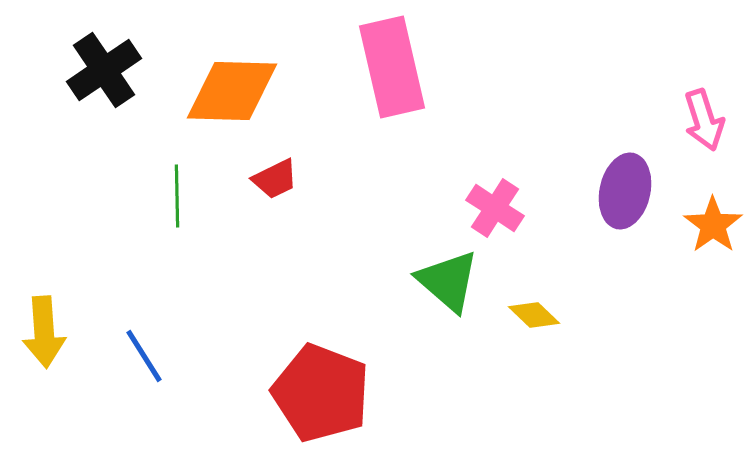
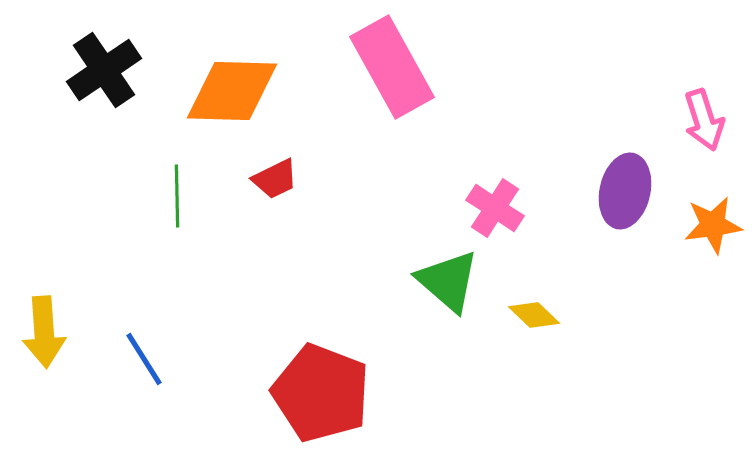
pink rectangle: rotated 16 degrees counterclockwise
orange star: rotated 28 degrees clockwise
blue line: moved 3 px down
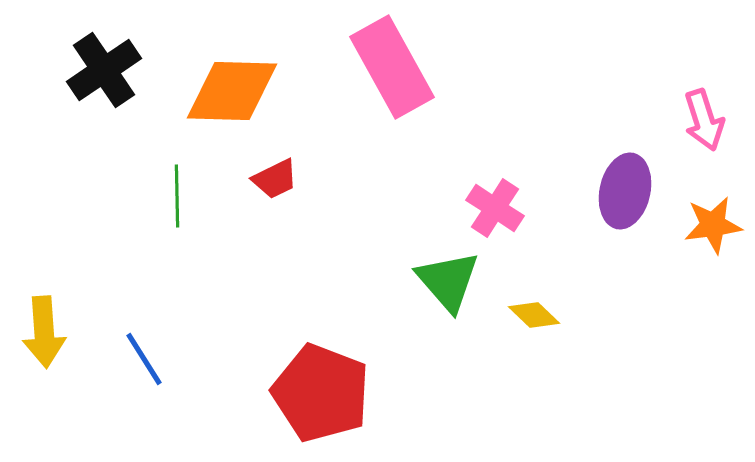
green triangle: rotated 8 degrees clockwise
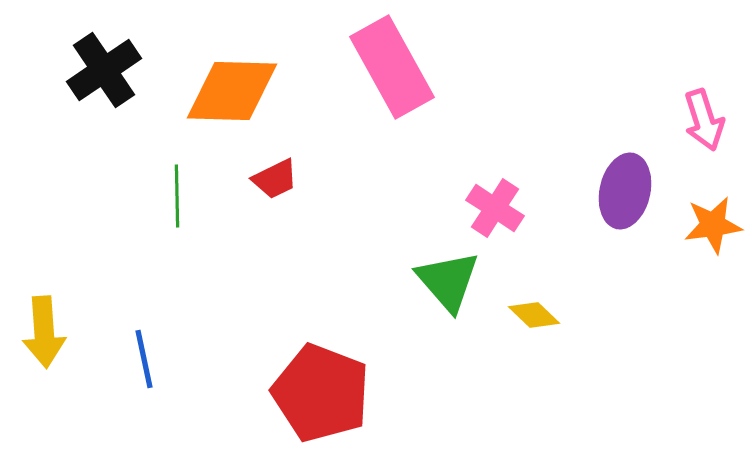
blue line: rotated 20 degrees clockwise
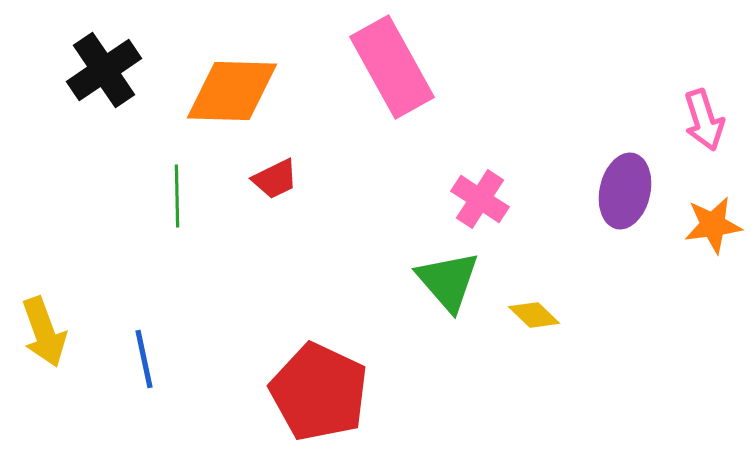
pink cross: moved 15 px left, 9 px up
yellow arrow: rotated 16 degrees counterclockwise
red pentagon: moved 2 px left, 1 px up; rotated 4 degrees clockwise
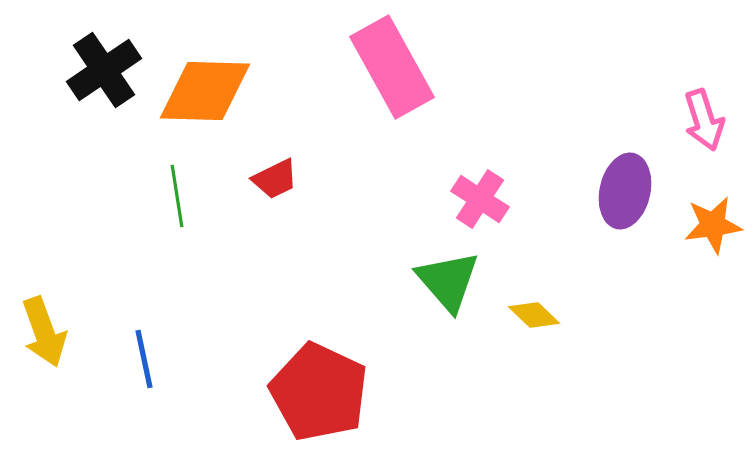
orange diamond: moved 27 px left
green line: rotated 8 degrees counterclockwise
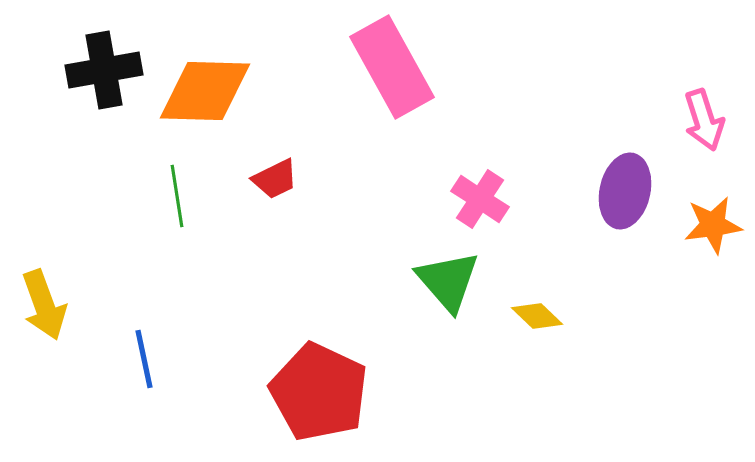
black cross: rotated 24 degrees clockwise
yellow diamond: moved 3 px right, 1 px down
yellow arrow: moved 27 px up
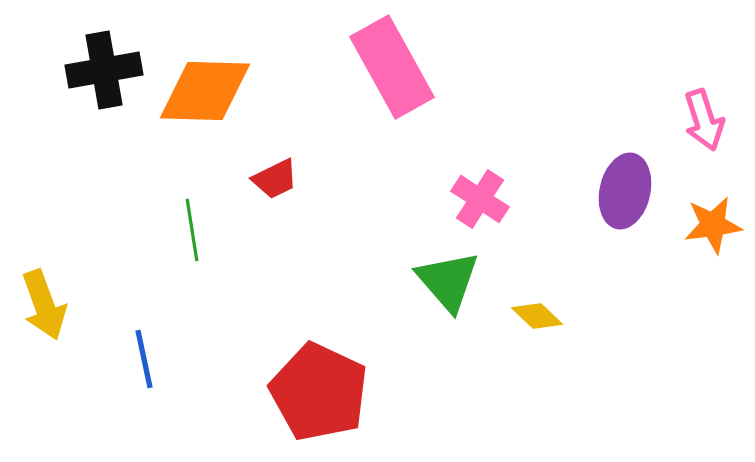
green line: moved 15 px right, 34 px down
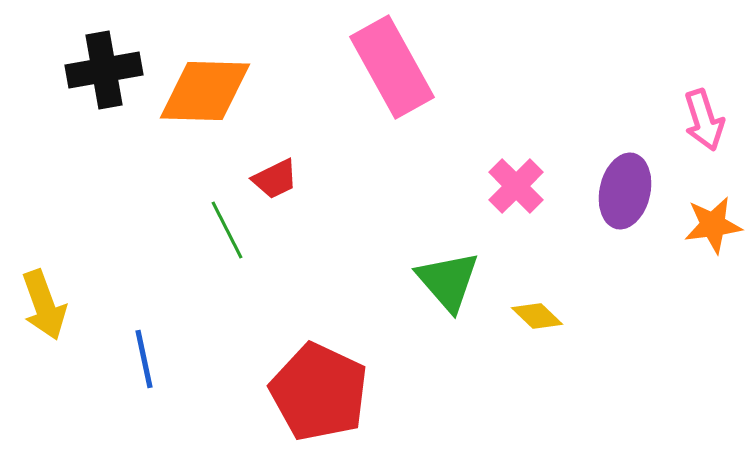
pink cross: moved 36 px right, 13 px up; rotated 12 degrees clockwise
green line: moved 35 px right; rotated 18 degrees counterclockwise
